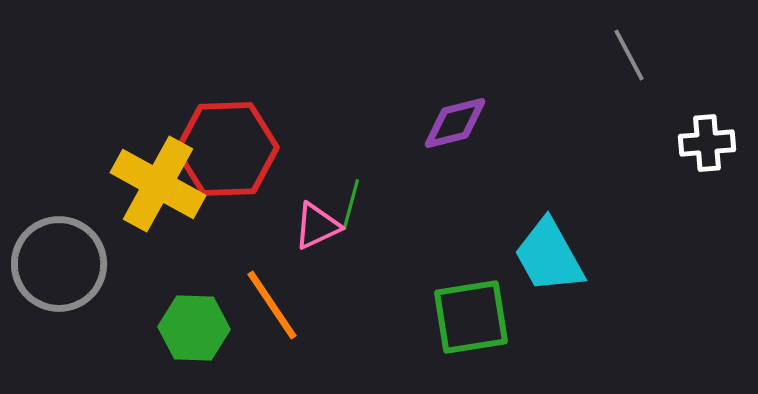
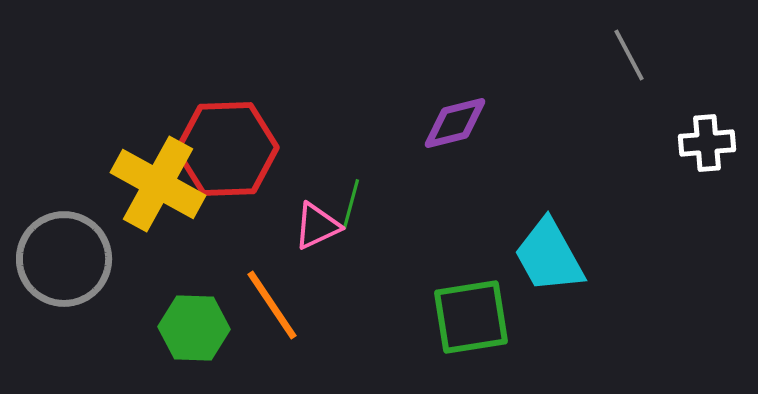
gray circle: moved 5 px right, 5 px up
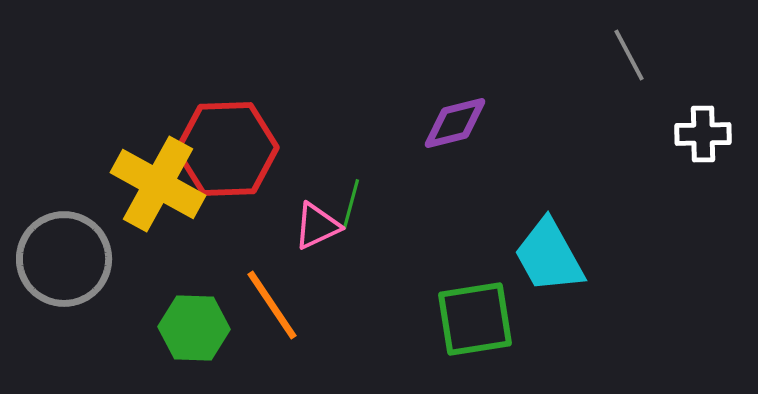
white cross: moved 4 px left, 9 px up; rotated 4 degrees clockwise
green square: moved 4 px right, 2 px down
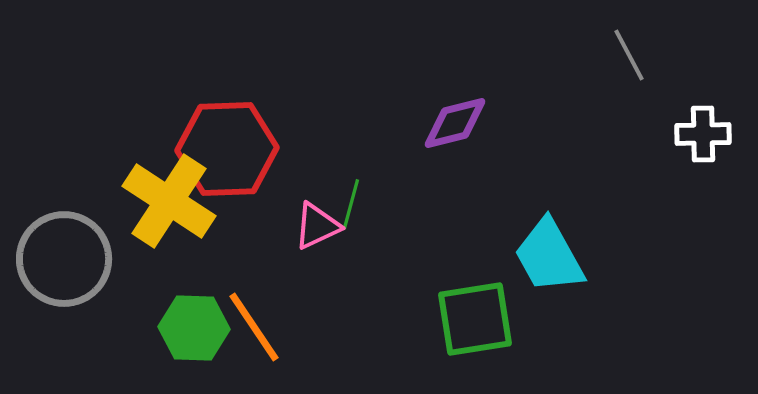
yellow cross: moved 11 px right, 17 px down; rotated 4 degrees clockwise
orange line: moved 18 px left, 22 px down
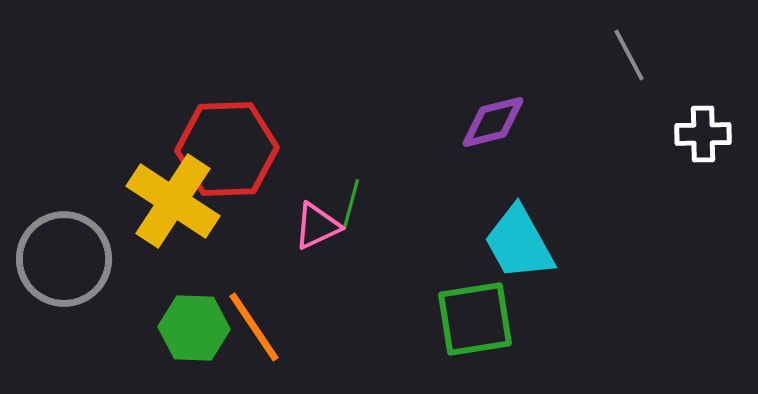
purple diamond: moved 38 px right, 1 px up
yellow cross: moved 4 px right
cyan trapezoid: moved 30 px left, 13 px up
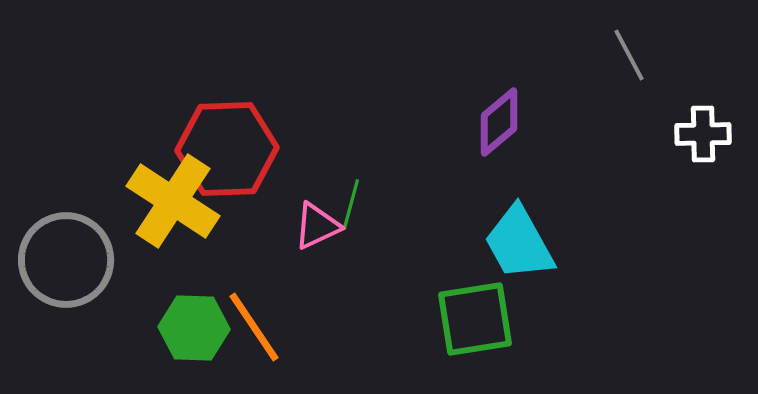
purple diamond: moved 6 px right; rotated 26 degrees counterclockwise
gray circle: moved 2 px right, 1 px down
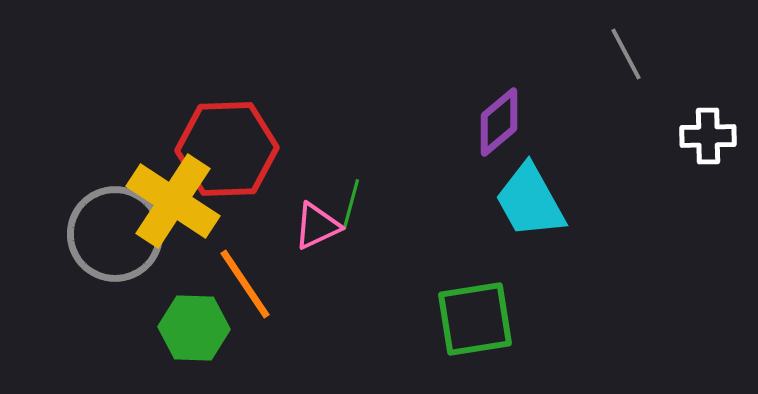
gray line: moved 3 px left, 1 px up
white cross: moved 5 px right, 2 px down
cyan trapezoid: moved 11 px right, 42 px up
gray circle: moved 49 px right, 26 px up
orange line: moved 9 px left, 43 px up
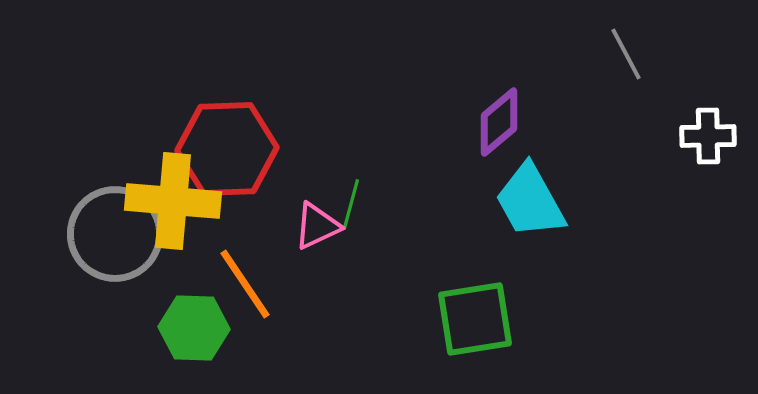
yellow cross: rotated 28 degrees counterclockwise
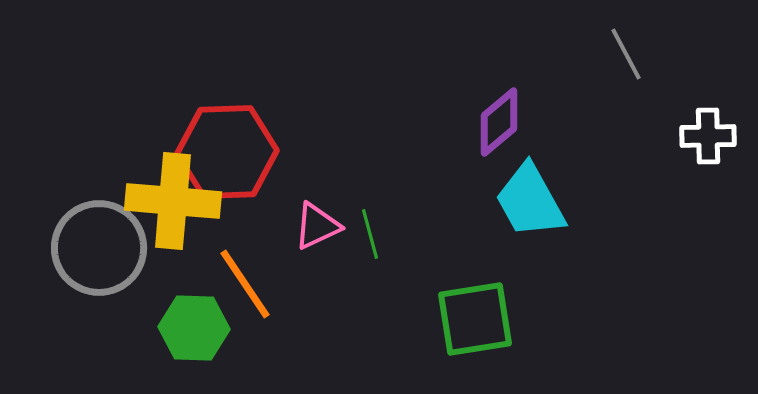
red hexagon: moved 3 px down
green line: moved 19 px right, 30 px down; rotated 30 degrees counterclockwise
gray circle: moved 16 px left, 14 px down
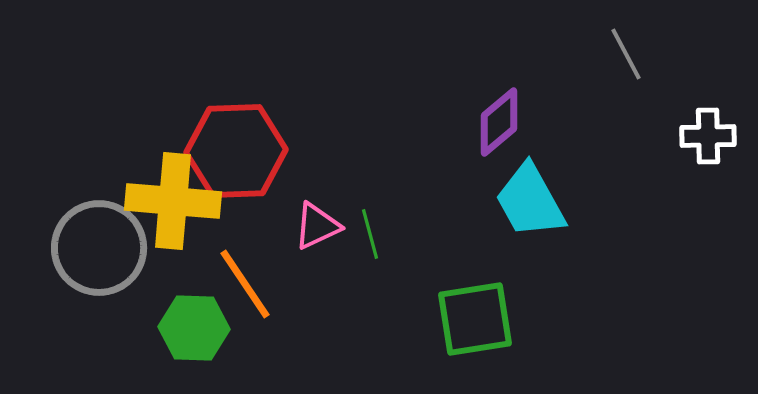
red hexagon: moved 9 px right, 1 px up
